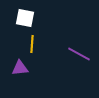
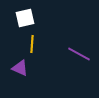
white square: rotated 24 degrees counterclockwise
purple triangle: rotated 30 degrees clockwise
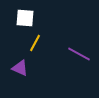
white square: rotated 18 degrees clockwise
yellow line: moved 3 px right, 1 px up; rotated 24 degrees clockwise
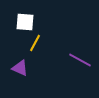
white square: moved 4 px down
purple line: moved 1 px right, 6 px down
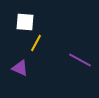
yellow line: moved 1 px right
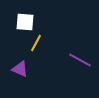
purple triangle: moved 1 px down
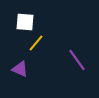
yellow line: rotated 12 degrees clockwise
purple line: moved 3 px left; rotated 25 degrees clockwise
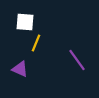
yellow line: rotated 18 degrees counterclockwise
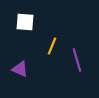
yellow line: moved 16 px right, 3 px down
purple line: rotated 20 degrees clockwise
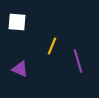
white square: moved 8 px left
purple line: moved 1 px right, 1 px down
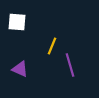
purple line: moved 8 px left, 4 px down
